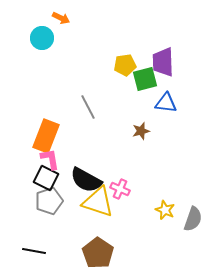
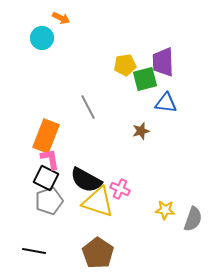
yellow star: rotated 18 degrees counterclockwise
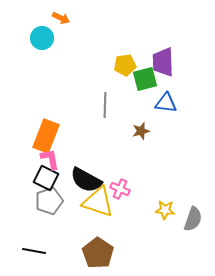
gray line: moved 17 px right, 2 px up; rotated 30 degrees clockwise
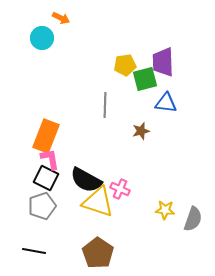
gray pentagon: moved 7 px left, 5 px down
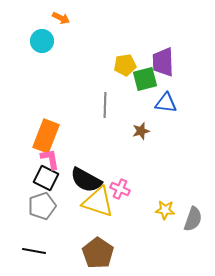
cyan circle: moved 3 px down
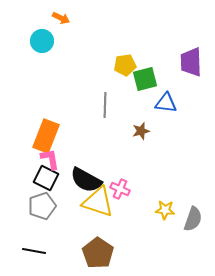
purple trapezoid: moved 28 px right
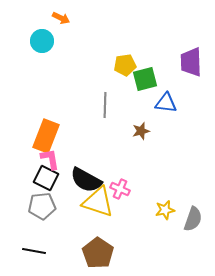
gray pentagon: rotated 12 degrees clockwise
yellow star: rotated 18 degrees counterclockwise
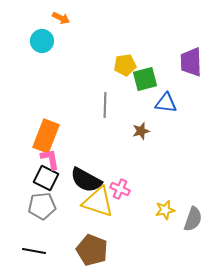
brown pentagon: moved 6 px left, 3 px up; rotated 12 degrees counterclockwise
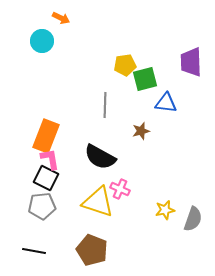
black semicircle: moved 14 px right, 23 px up
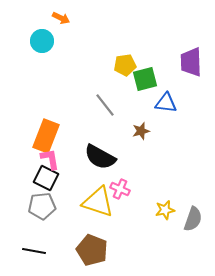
gray line: rotated 40 degrees counterclockwise
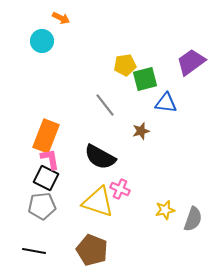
purple trapezoid: rotated 56 degrees clockwise
